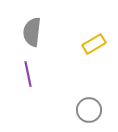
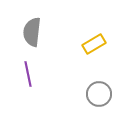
gray circle: moved 10 px right, 16 px up
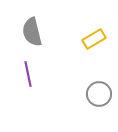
gray semicircle: rotated 20 degrees counterclockwise
yellow rectangle: moved 5 px up
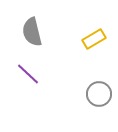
purple line: rotated 35 degrees counterclockwise
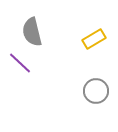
purple line: moved 8 px left, 11 px up
gray circle: moved 3 px left, 3 px up
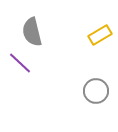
yellow rectangle: moved 6 px right, 4 px up
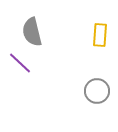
yellow rectangle: rotated 55 degrees counterclockwise
gray circle: moved 1 px right
